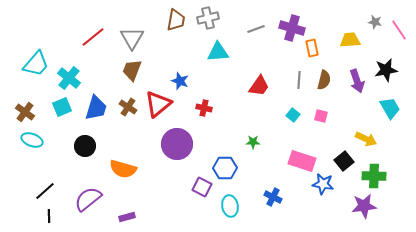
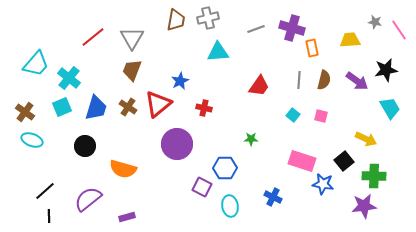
blue star at (180, 81): rotated 24 degrees clockwise
purple arrow at (357, 81): rotated 35 degrees counterclockwise
green star at (253, 142): moved 2 px left, 3 px up
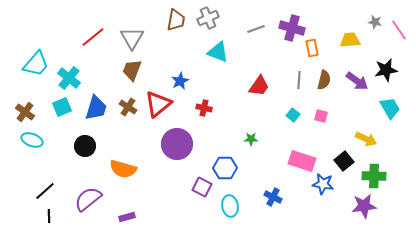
gray cross at (208, 18): rotated 10 degrees counterclockwise
cyan triangle at (218, 52): rotated 25 degrees clockwise
